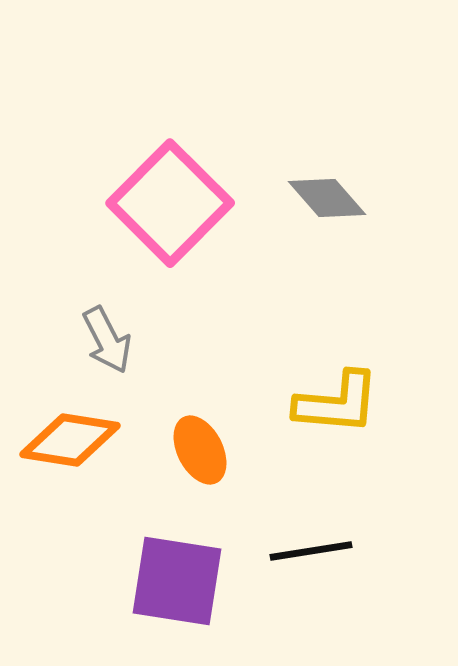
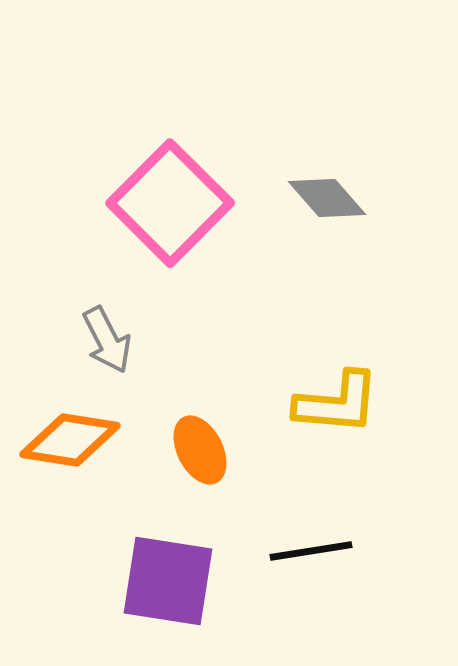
purple square: moved 9 px left
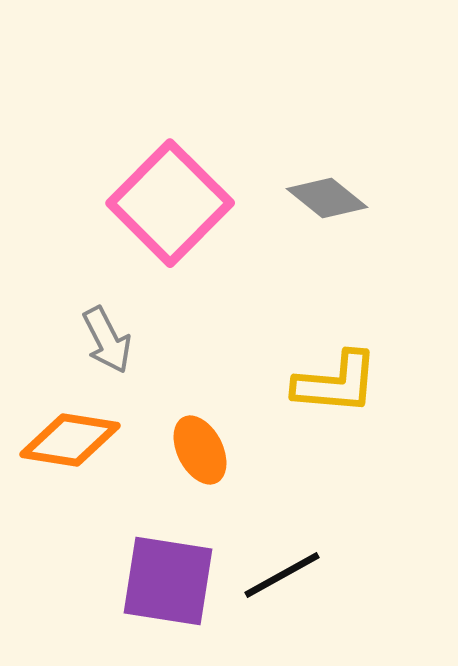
gray diamond: rotated 10 degrees counterclockwise
yellow L-shape: moved 1 px left, 20 px up
black line: moved 29 px left, 24 px down; rotated 20 degrees counterclockwise
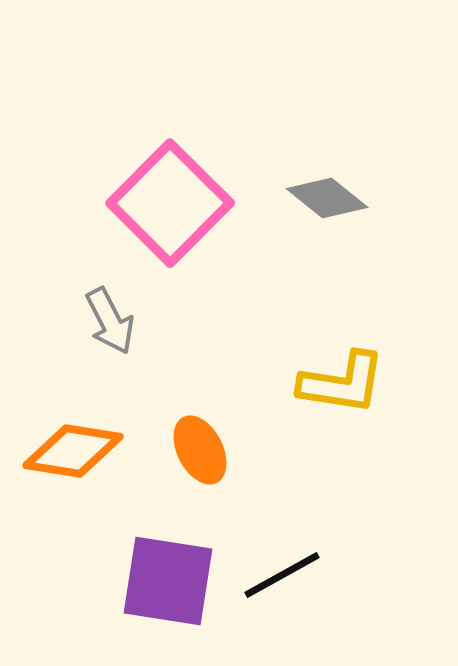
gray arrow: moved 3 px right, 19 px up
yellow L-shape: moved 6 px right; rotated 4 degrees clockwise
orange diamond: moved 3 px right, 11 px down
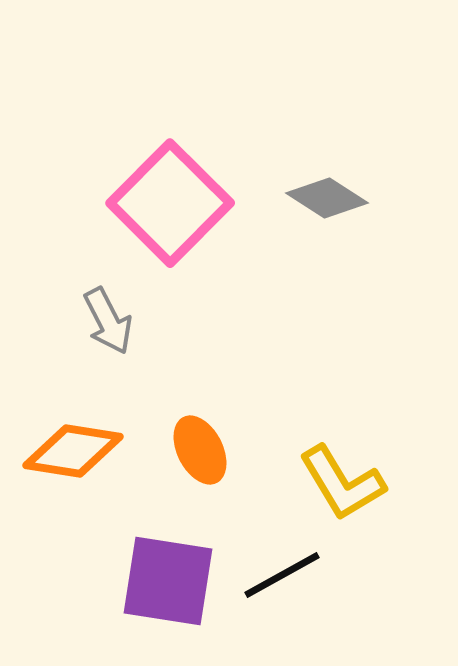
gray diamond: rotated 6 degrees counterclockwise
gray arrow: moved 2 px left
yellow L-shape: moved 100 px down; rotated 50 degrees clockwise
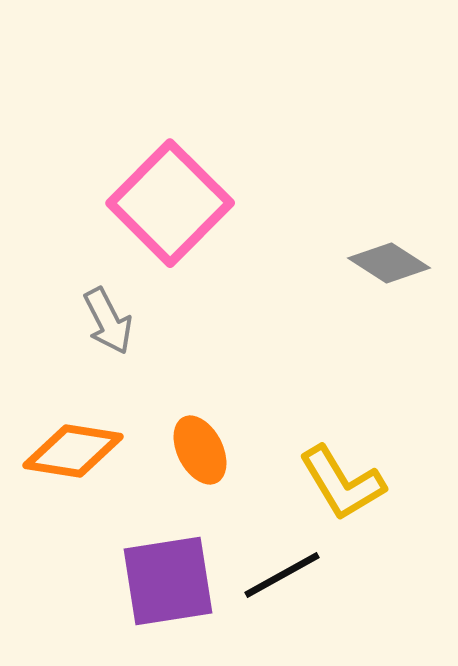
gray diamond: moved 62 px right, 65 px down
purple square: rotated 18 degrees counterclockwise
